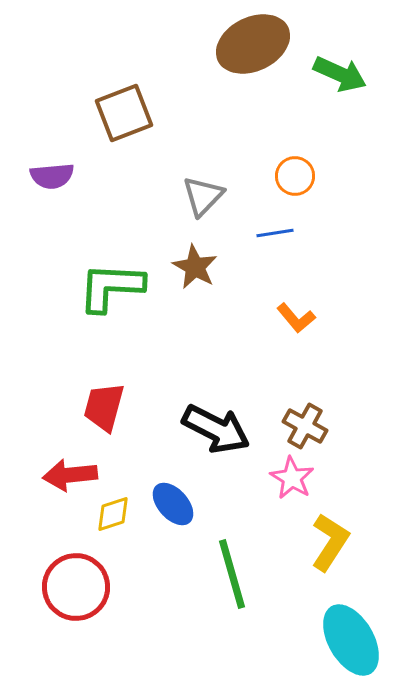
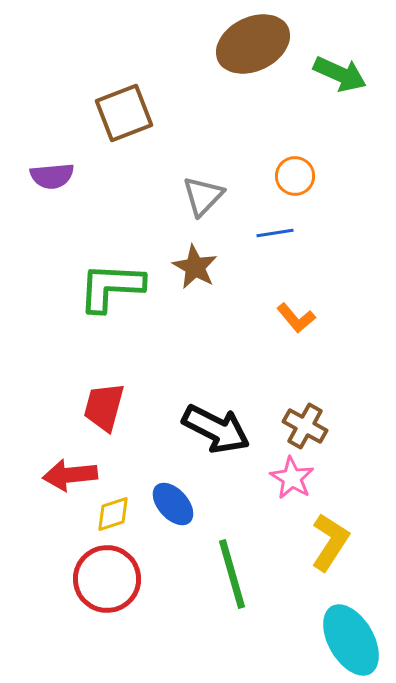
red circle: moved 31 px right, 8 px up
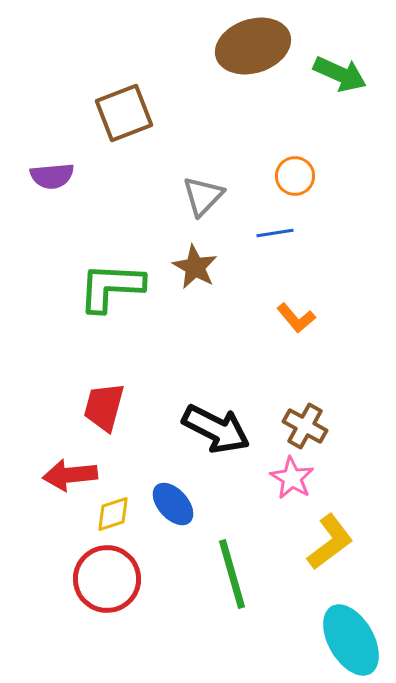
brown ellipse: moved 2 px down; rotated 8 degrees clockwise
yellow L-shape: rotated 20 degrees clockwise
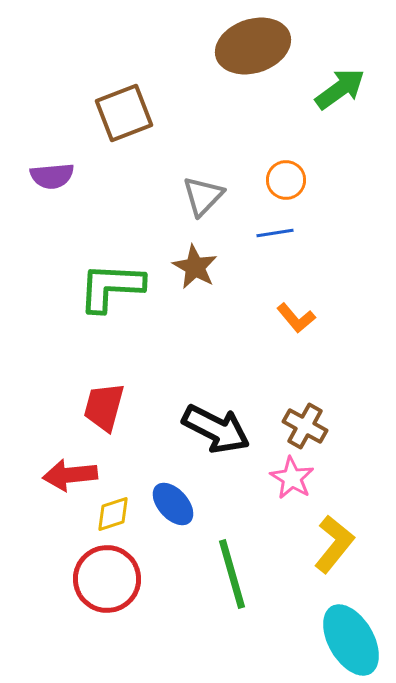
green arrow: moved 15 px down; rotated 60 degrees counterclockwise
orange circle: moved 9 px left, 4 px down
yellow L-shape: moved 4 px right, 2 px down; rotated 14 degrees counterclockwise
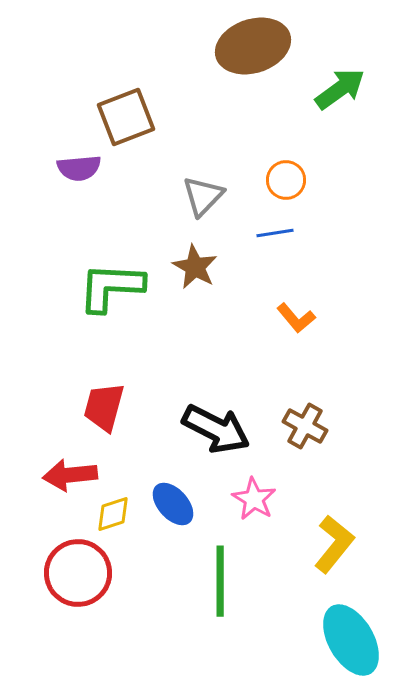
brown square: moved 2 px right, 4 px down
purple semicircle: moved 27 px right, 8 px up
pink star: moved 38 px left, 21 px down
green line: moved 12 px left, 7 px down; rotated 16 degrees clockwise
red circle: moved 29 px left, 6 px up
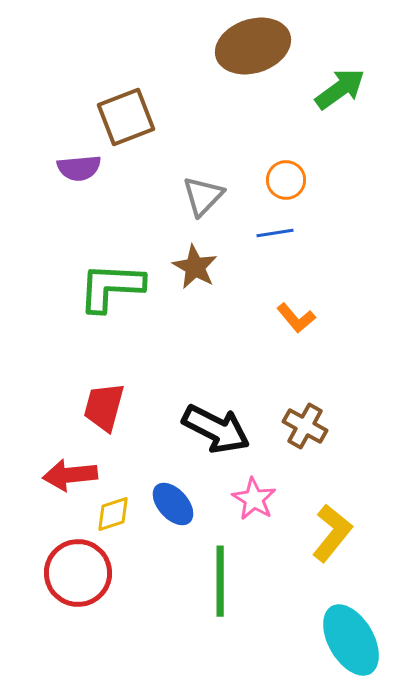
yellow L-shape: moved 2 px left, 11 px up
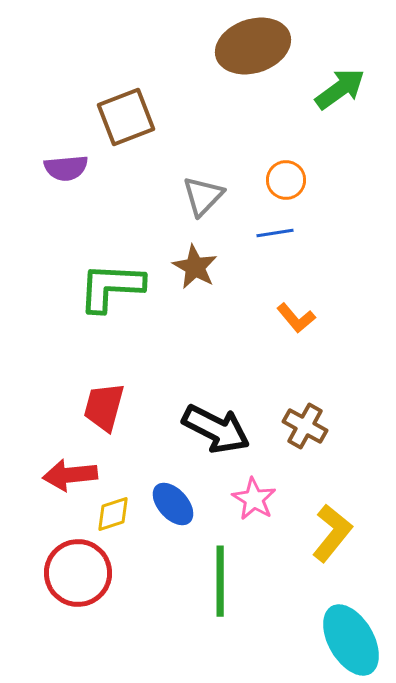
purple semicircle: moved 13 px left
